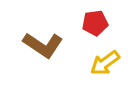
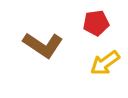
red pentagon: moved 1 px right
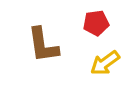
brown L-shape: rotated 48 degrees clockwise
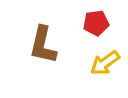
brown L-shape: rotated 21 degrees clockwise
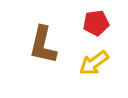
yellow arrow: moved 11 px left
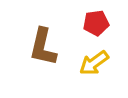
brown L-shape: moved 2 px down
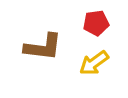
brown L-shape: rotated 96 degrees counterclockwise
